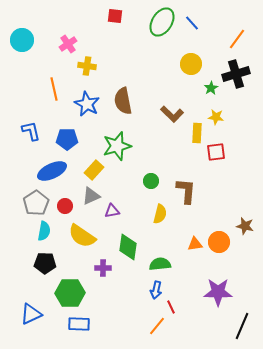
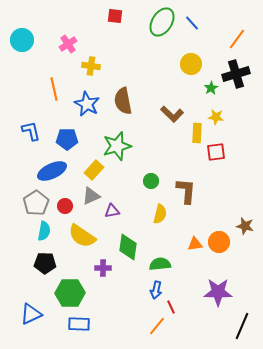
yellow cross at (87, 66): moved 4 px right
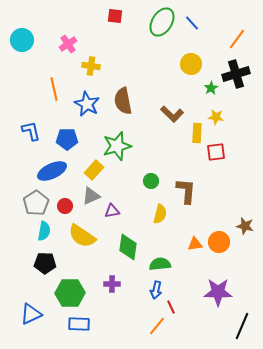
purple cross at (103, 268): moved 9 px right, 16 px down
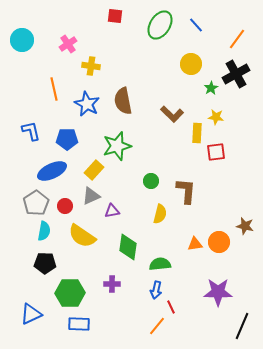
green ellipse at (162, 22): moved 2 px left, 3 px down
blue line at (192, 23): moved 4 px right, 2 px down
black cross at (236, 74): rotated 12 degrees counterclockwise
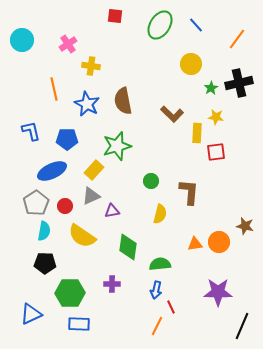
black cross at (236, 74): moved 3 px right, 9 px down; rotated 16 degrees clockwise
brown L-shape at (186, 191): moved 3 px right, 1 px down
orange line at (157, 326): rotated 12 degrees counterclockwise
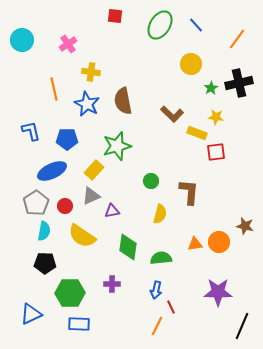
yellow cross at (91, 66): moved 6 px down
yellow rectangle at (197, 133): rotated 72 degrees counterclockwise
green semicircle at (160, 264): moved 1 px right, 6 px up
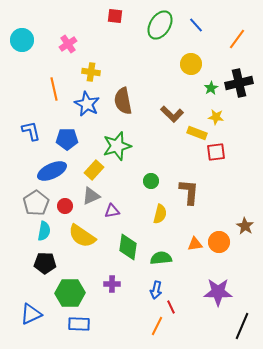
brown star at (245, 226): rotated 18 degrees clockwise
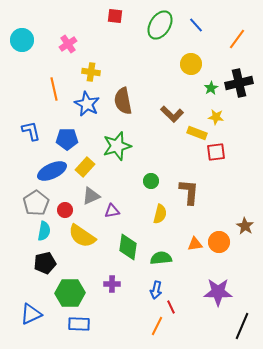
yellow rectangle at (94, 170): moved 9 px left, 3 px up
red circle at (65, 206): moved 4 px down
black pentagon at (45, 263): rotated 15 degrees counterclockwise
